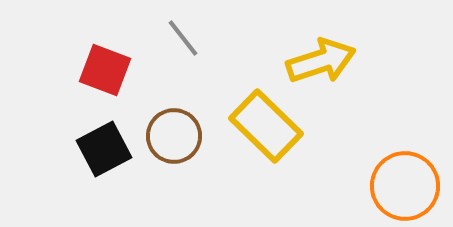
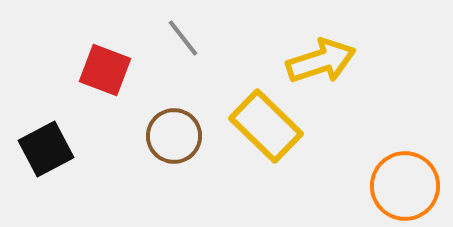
black square: moved 58 px left
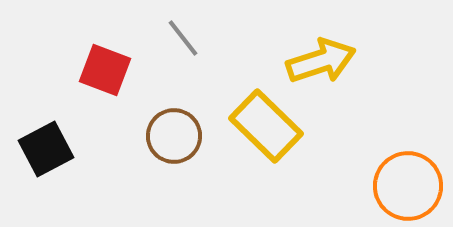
orange circle: moved 3 px right
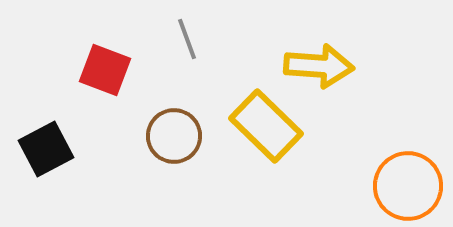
gray line: moved 4 px right, 1 px down; rotated 18 degrees clockwise
yellow arrow: moved 2 px left, 5 px down; rotated 22 degrees clockwise
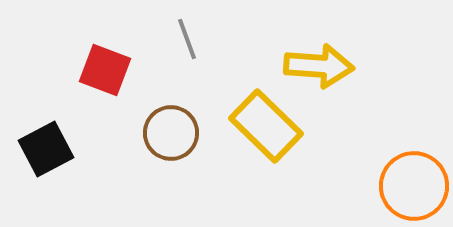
brown circle: moved 3 px left, 3 px up
orange circle: moved 6 px right
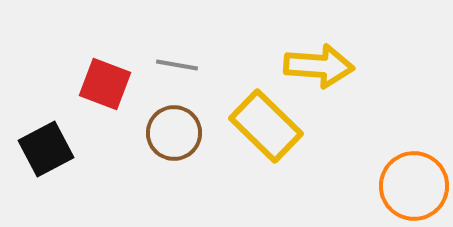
gray line: moved 10 px left, 26 px down; rotated 60 degrees counterclockwise
red square: moved 14 px down
brown circle: moved 3 px right
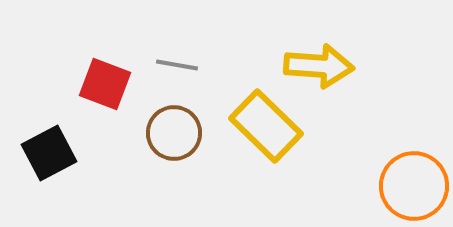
black square: moved 3 px right, 4 px down
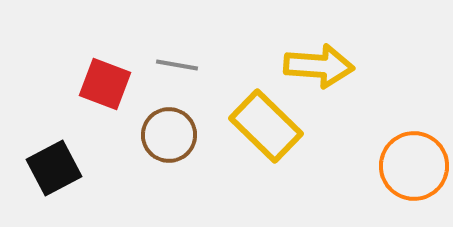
brown circle: moved 5 px left, 2 px down
black square: moved 5 px right, 15 px down
orange circle: moved 20 px up
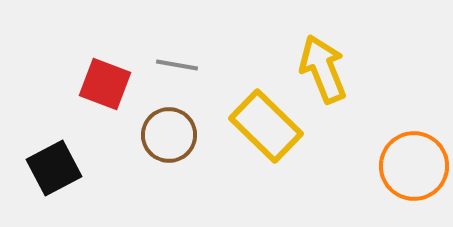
yellow arrow: moved 4 px right, 3 px down; rotated 116 degrees counterclockwise
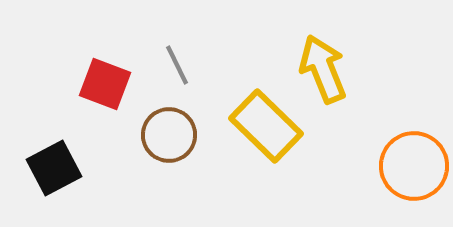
gray line: rotated 54 degrees clockwise
